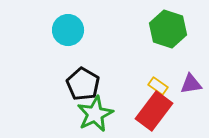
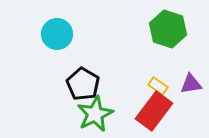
cyan circle: moved 11 px left, 4 px down
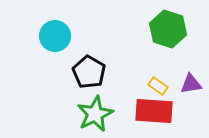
cyan circle: moved 2 px left, 2 px down
black pentagon: moved 6 px right, 12 px up
red rectangle: rotated 57 degrees clockwise
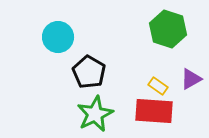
cyan circle: moved 3 px right, 1 px down
purple triangle: moved 5 px up; rotated 20 degrees counterclockwise
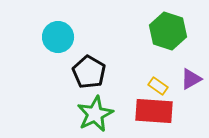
green hexagon: moved 2 px down
